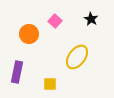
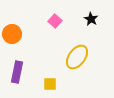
orange circle: moved 17 px left
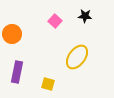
black star: moved 6 px left, 3 px up; rotated 24 degrees counterclockwise
yellow square: moved 2 px left; rotated 16 degrees clockwise
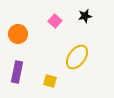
black star: rotated 16 degrees counterclockwise
orange circle: moved 6 px right
yellow square: moved 2 px right, 3 px up
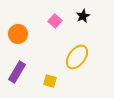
black star: moved 2 px left; rotated 16 degrees counterclockwise
purple rectangle: rotated 20 degrees clockwise
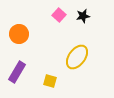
black star: rotated 16 degrees clockwise
pink square: moved 4 px right, 6 px up
orange circle: moved 1 px right
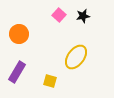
yellow ellipse: moved 1 px left
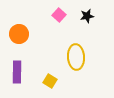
black star: moved 4 px right
yellow ellipse: rotated 40 degrees counterclockwise
purple rectangle: rotated 30 degrees counterclockwise
yellow square: rotated 16 degrees clockwise
